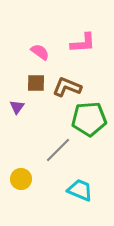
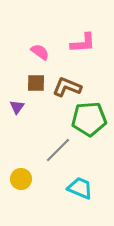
cyan trapezoid: moved 2 px up
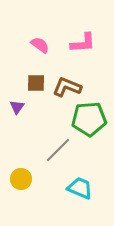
pink semicircle: moved 7 px up
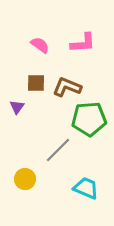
yellow circle: moved 4 px right
cyan trapezoid: moved 6 px right
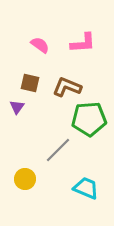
brown square: moved 6 px left; rotated 12 degrees clockwise
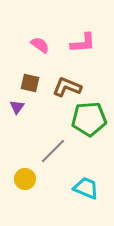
gray line: moved 5 px left, 1 px down
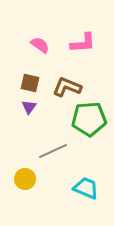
purple triangle: moved 12 px right
gray line: rotated 20 degrees clockwise
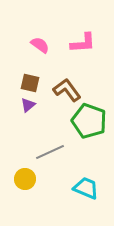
brown L-shape: moved 3 px down; rotated 32 degrees clockwise
purple triangle: moved 1 px left, 2 px up; rotated 14 degrees clockwise
green pentagon: moved 2 px down; rotated 24 degrees clockwise
gray line: moved 3 px left, 1 px down
